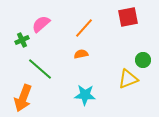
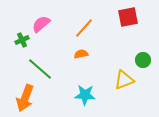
yellow triangle: moved 4 px left, 1 px down
orange arrow: moved 2 px right
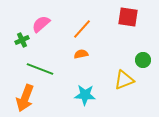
red square: rotated 20 degrees clockwise
orange line: moved 2 px left, 1 px down
green line: rotated 20 degrees counterclockwise
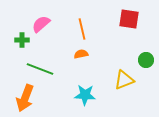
red square: moved 1 px right, 2 px down
orange line: rotated 55 degrees counterclockwise
green cross: rotated 24 degrees clockwise
green circle: moved 3 px right
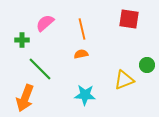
pink semicircle: moved 4 px right, 1 px up
green circle: moved 1 px right, 5 px down
green line: rotated 24 degrees clockwise
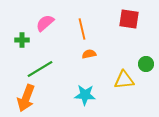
orange semicircle: moved 8 px right
green circle: moved 1 px left, 1 px up
green line: rotated 76 degrees counterclockwise
yellow triangle: rotated 15 degrees clockwise
orange arrow: moved 1 px right
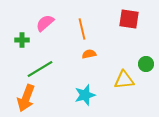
cyan star: rotated 20 degrees counterclockwise
